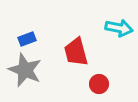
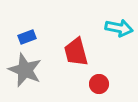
blue rectangle: moved 2 px up
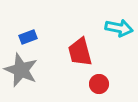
blue rectangle: moved 1 px right
red trapezoid: moved 4 px right
gray star: moved 4 px left
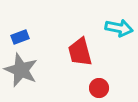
blue rectangle: moved 8 px left
red circle: moved 4 px down
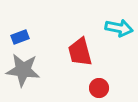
gray star: moved 2 px right; rotated 16 degrees counterclockwise
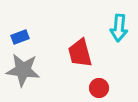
cyan arrow: rotated 84 degrees clockwise
red trapezoid: moved 1 px down
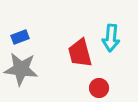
cyan arrow: moved 8 px left, 10 px down
gray star: moved 2 px left, 1 px up
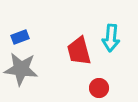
red trapezoid: moved 1 px left, 2 px up
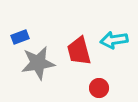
cyan arrow: moved 3 px right, 2 px down; rotated 76 degrees clockwise
gray star: moved 17 px right, 6 px up; rotated 16 degrees counterclockwise
